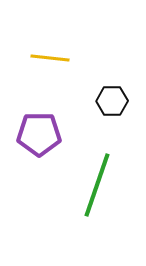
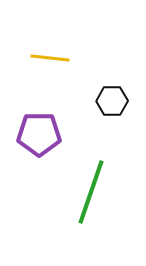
green line: moved 6 px left, 7 px down
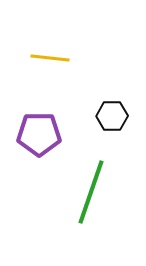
black hexagon: moved 15 px down
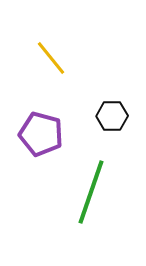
yellow line: moved 1 px right; rotated 45 degrees clockwise
purple pentagon: moved 2 px right; rotated 15 degrees clockwise
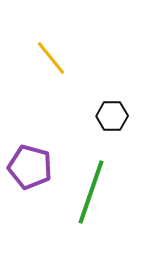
purple pentagon: moved 11 px left, 33 px down
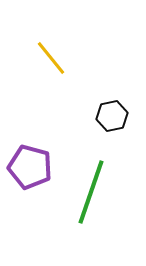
black hexagon: rotated 12 degrees counterclockwise
